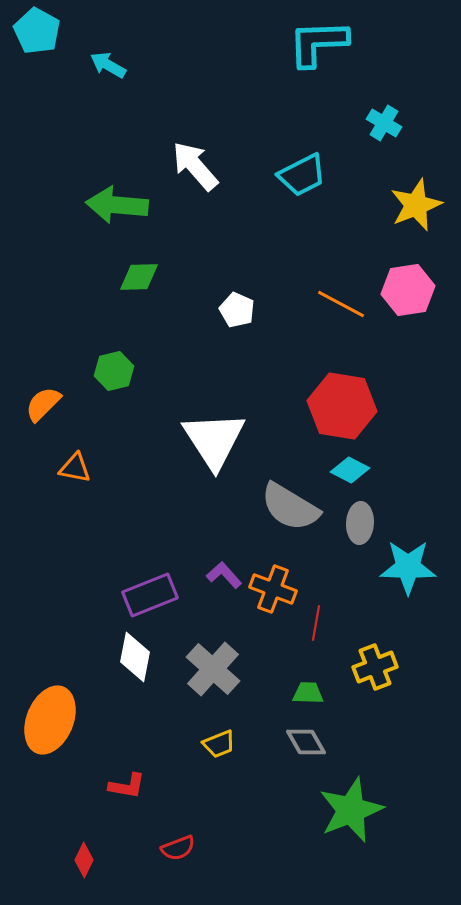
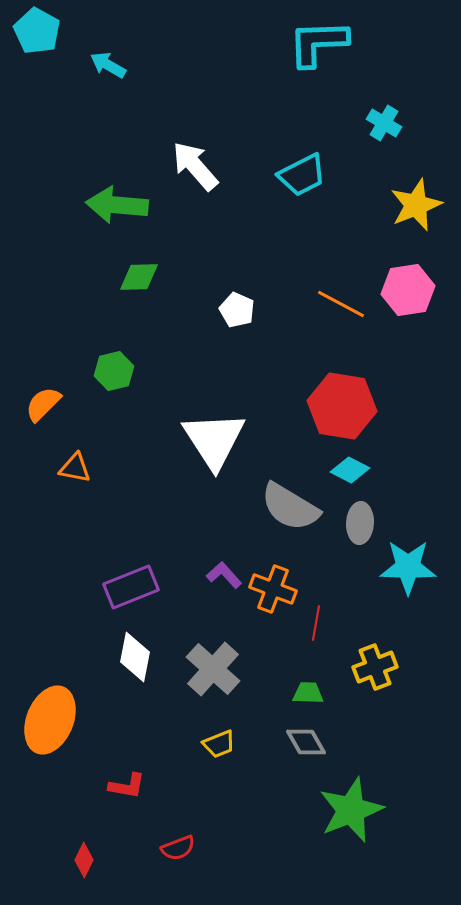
purple rectangle: moved 19 px left, 8 px up
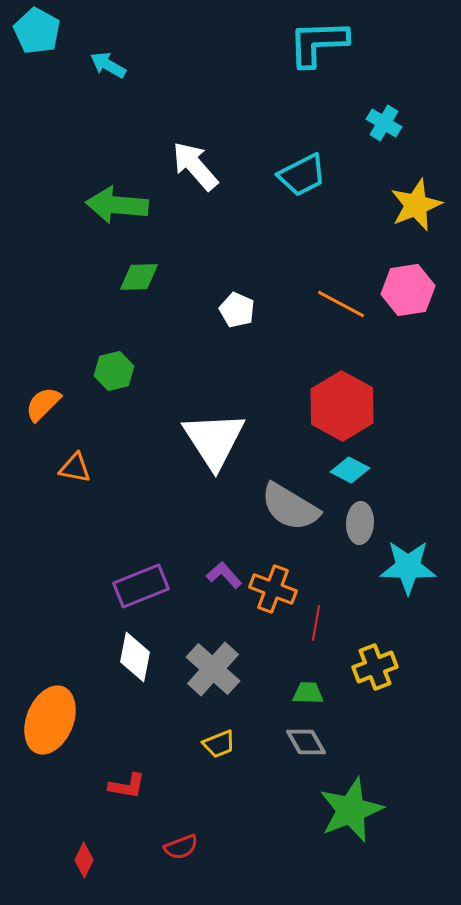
red hexagon: rotated 20 degrees clockwise
purple rectangle: moved 10 px right, 1 px up
red semicircle: moved 3 px right, 1 px up
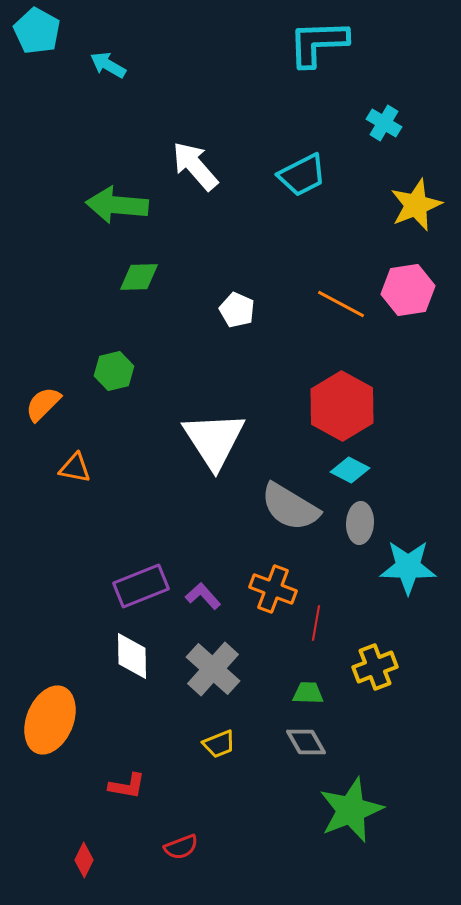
purple L-shape: moved 21 px left, 21 px down
white diamond: moved 3 px left, 1 px up; rotated 12 degrees counterclockwise
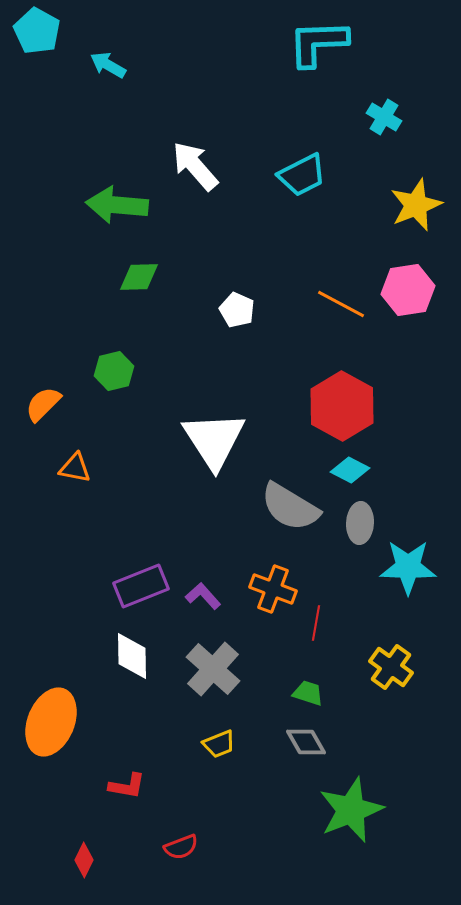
cyan cross: moved 6 px up
yellow cross: moved 16 px right; rotated 33 degrees counterclockwise
green trapezoid: rotated 16 degrees clockwise
orange ellipse: moved 1 px right, 2 px down
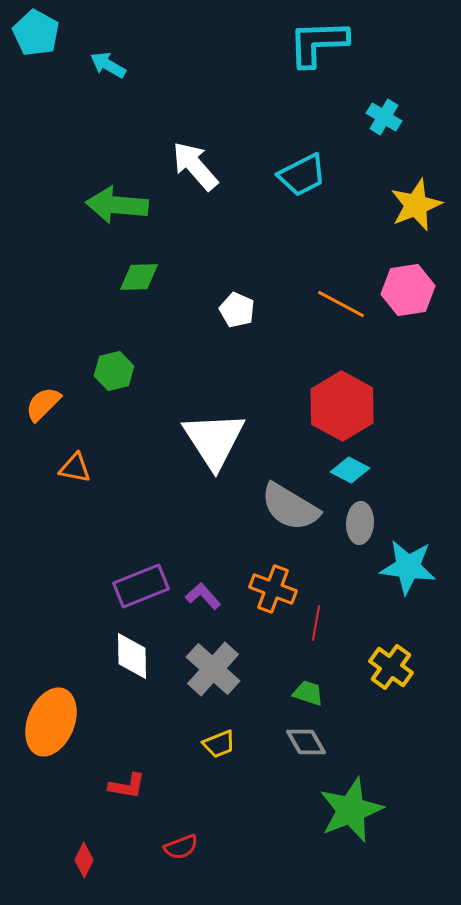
cyan pentagon: moved 1 px left, 2 px down
cyan star: rotated 6 degrees clockwise
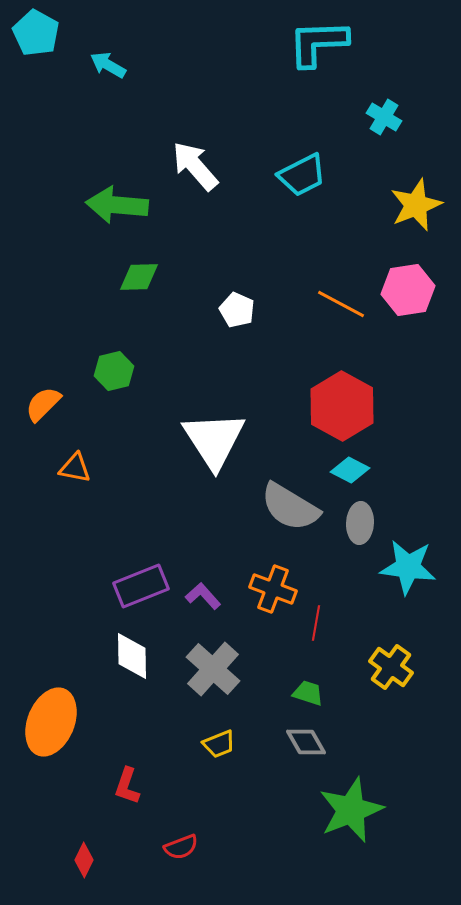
red L-shape: rotated 99 degrees clockwise
